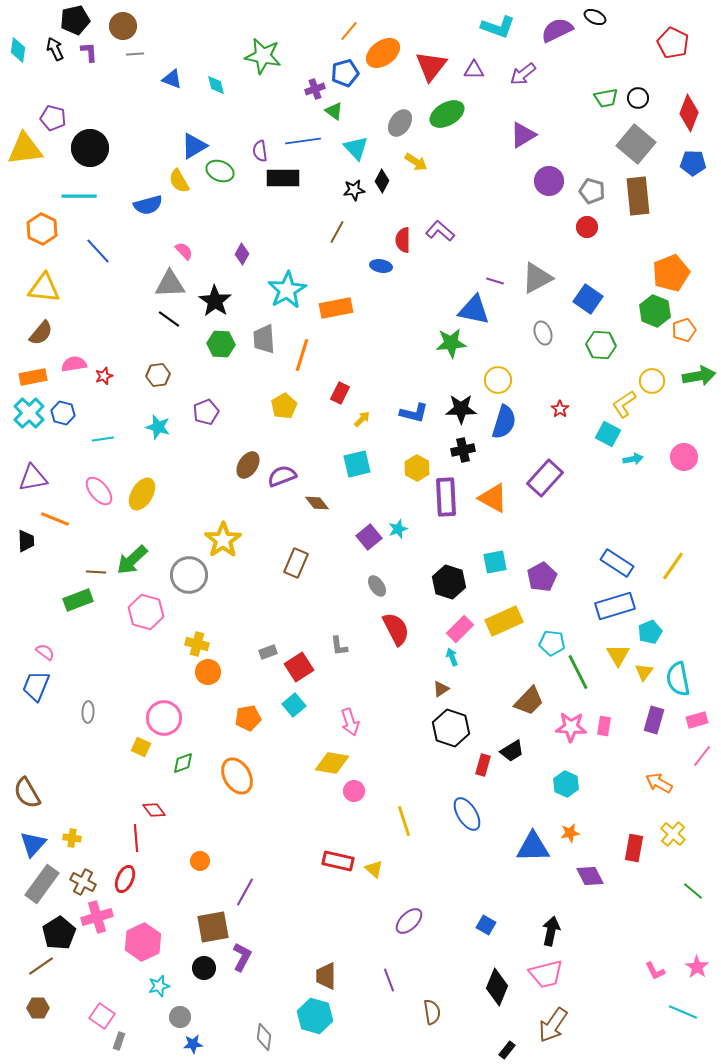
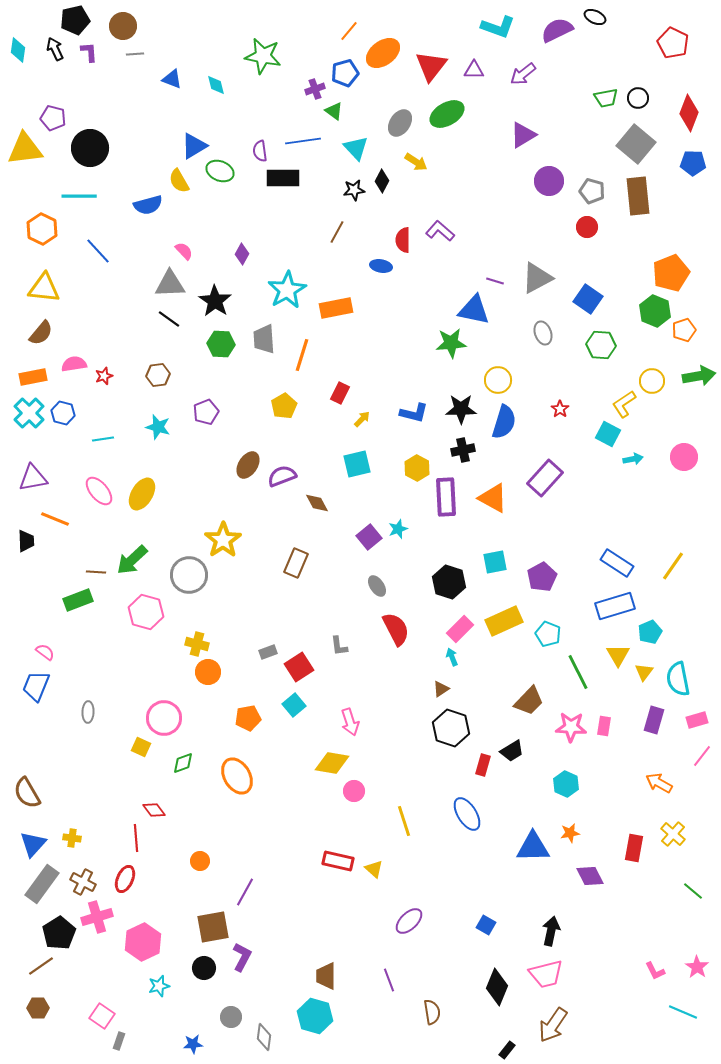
brown diamond at (317, 503): rotated 10 degrees clockwise
cyan pentagon at (552, 643): moved 4 px left, 9 px up; rotated 15 degrees clockwise
gray circle at (180, 1017): moved 51 px right
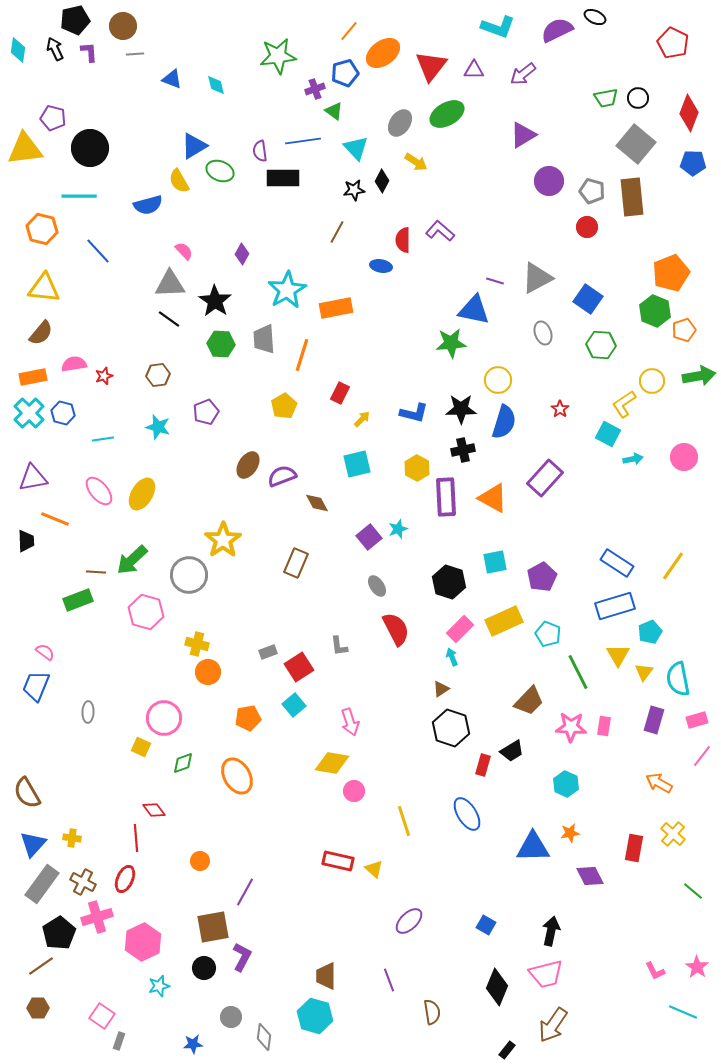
green star at (263, 56): moved 15 px right; rotated 18 degrees counterclockwise
brown rectangle at (638, 196): moved 6 px left, 1 px down
orange hexagon at (42, 229): rotated 12 degrees counterclockwise
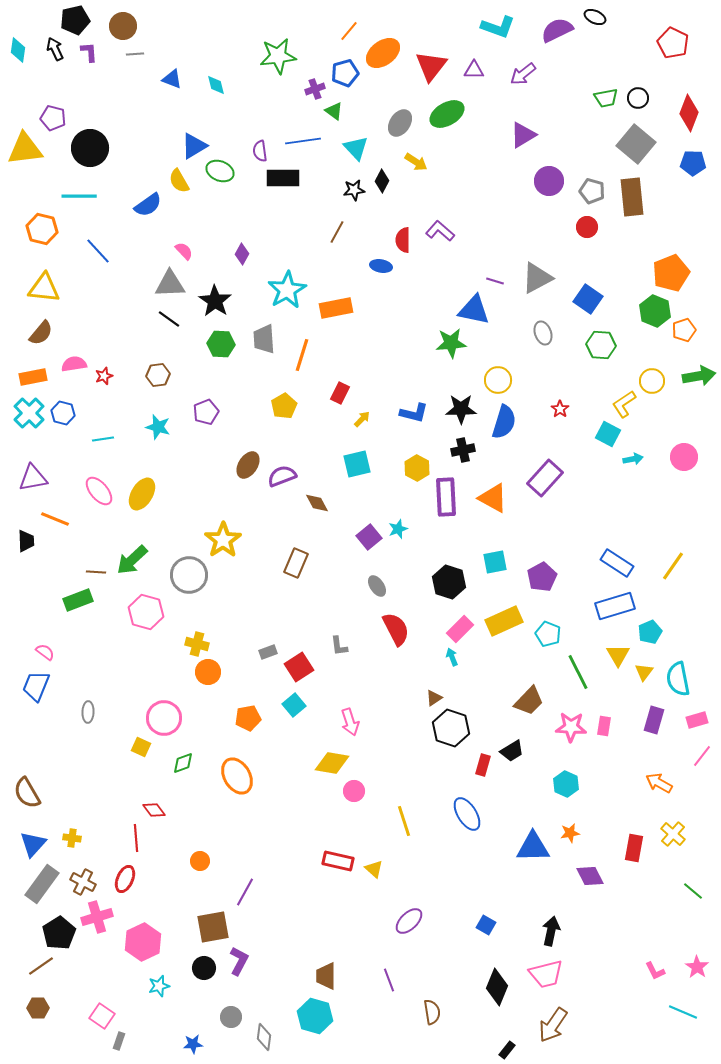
blue semicircle at (148, 205): rotated 20 degrees counterclockwise
brown triangle at (441, 689): moved 7 px left, 9 px down
purple L-shape at (242, 957): moved 3 px left, 4 px down
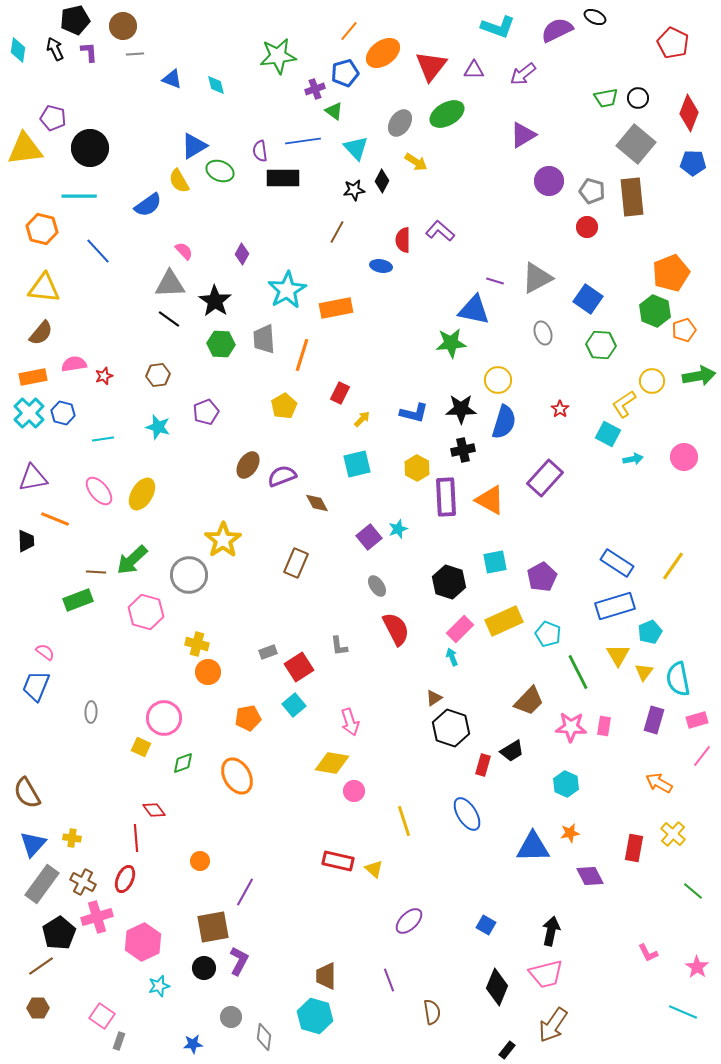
orange triangle at (493, 498): moved 3 px left, 2 px down
gray ellipse at (88, 712): moved 3 px right
pink L-shape at (655, 971): moved 7 px left, 18 px up
